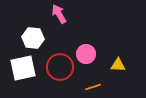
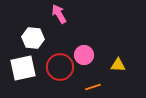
pink circle: moved 2 px left, 1 px down
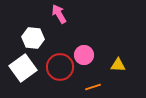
white square: rotated 24 degrees counterclockwise
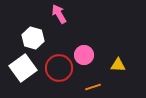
white hexagon: rotated 10 degrees clockwise
red circle: moved 1 px left, 1 px down
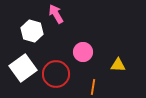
pink arrow: moved 3 px left
white hexagon: moved 1 px left, 7 px up
pink circle: moved 1 px left, 3 px up
red circle: moved 3 px left, 6 px down
orange line: rotated 63 degrees counterclockwise
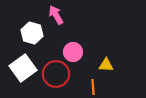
pink arrow: moved 1 px down
white hexagon: moved 2 px down
pink circle: moved 10 px left
yellow triangle: moved 12 px left
orange line: rotated 14 degrees counterclockwise
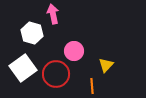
pink arrow: moved 3 px left, 1 px up; rotated 18 degrees clockwise
pink circle: moved 1 px right, 1 px up
yellow triangle: rotated 49 degrees counterclockwise
orange line: moved 1 px left, 1 px up
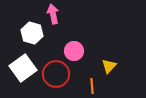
yellow triangle: moved 3 px right, 1 px down
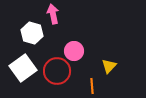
red circle: moved 1 px right, 3 px up
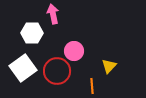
white hexagon: rotated 15 degrees counterclockwise
